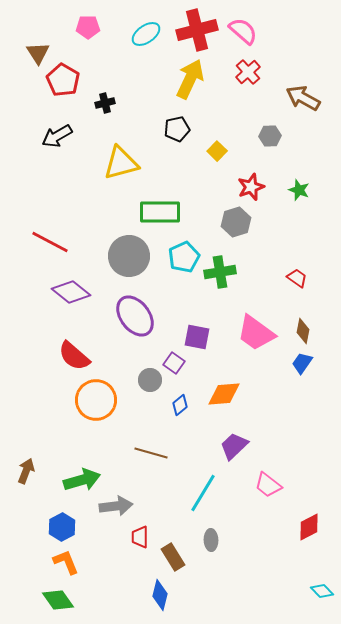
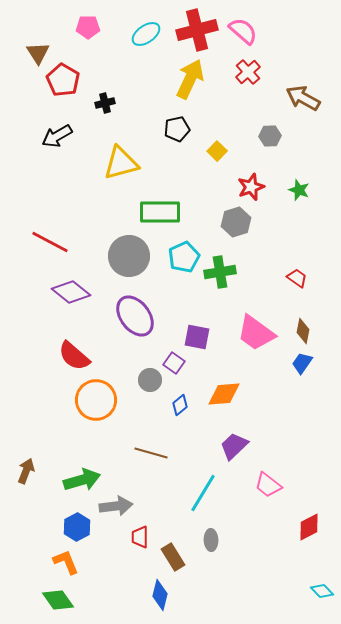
blue hexagon at (62, 527): moved 15 px right
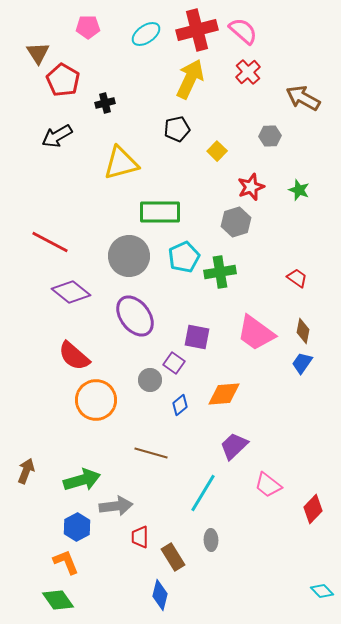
red diamond at (309, 527): moved 4 px right, 18 px up; rotated 20 degrees counterclockwise
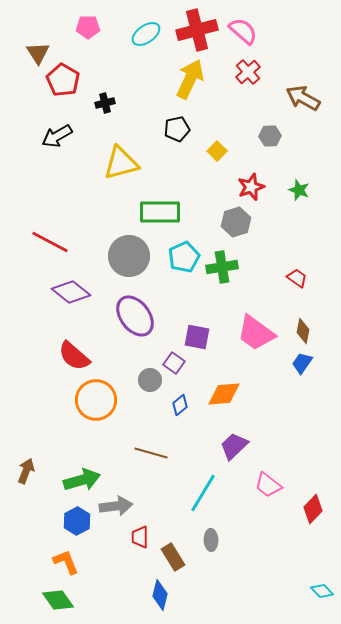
green cross at (220, 272): moved 2 px right, 5 px up
blue hexagon at (77, 527): moved 6 px up
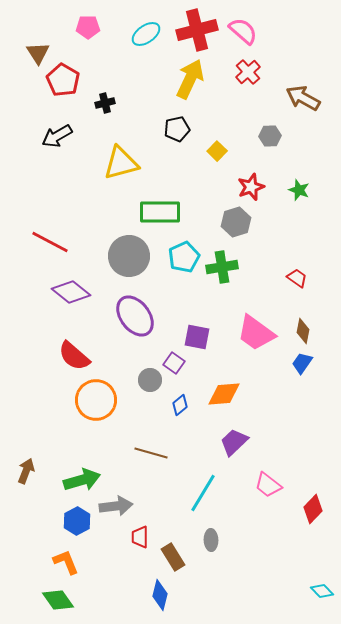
purple trapezoid at (234, 446): moved 4 px up
